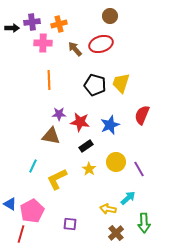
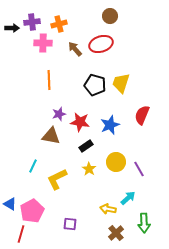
purple star: rotated 16 degrees counterclockwise
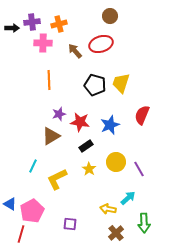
brown arrow: moved 2 px down
brown triangle: rotated 42 degrees counterclockwise
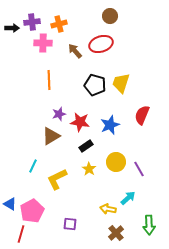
green arrow: moved 5 px right, 2 px down
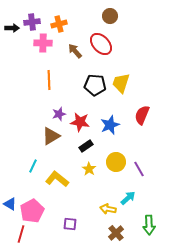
red ellipse: rotated 65 degrees clockwise
black pentagon: rotated 10 degrees counterclockwise
yellow L-shape: rotated 65 degrees clockwise
